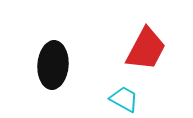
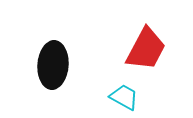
cyan trapezoid: moved 2 px up
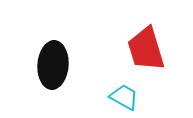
red trapezoid: rotated 135 degrees clockwise
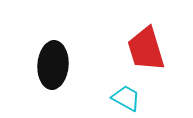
cyan trapezoid: moved 2 px right, 1 px down
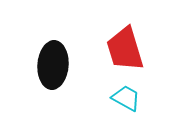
red trapezoid: moved 21 px left
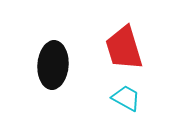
red trapezoid: moved 1 px left, 1 px up
